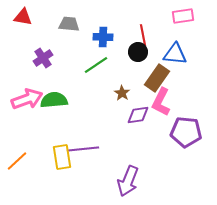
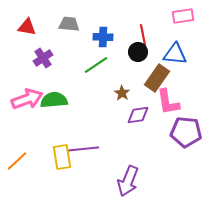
red triangle: moved 4 px right, 10 px down
pink L-shape: moved 7 px right; rotated 36 degrees counterclockwise
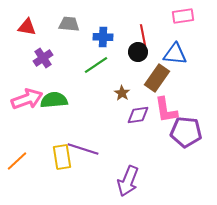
pink L-shape: moved 2 px left, 8 px down
purple line: rotated 24 degrees clockwise
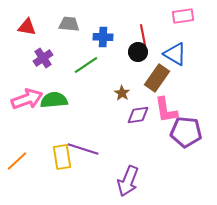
blue triangle: rotated 25 degrees clockwise
green line: moved 10 px left
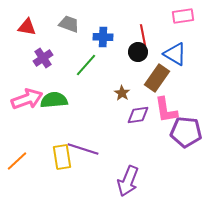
gray trapezoid: rotated 15 degrees clockwise
green line: rotated 15 degrees counterclockwise
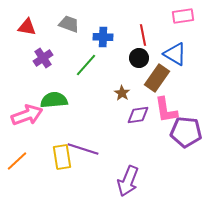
black circle: moved 1 px right, 6 px down
pink arrow: moved 16 px down
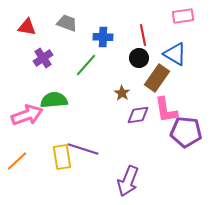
gray trapezoid: moved 2 px left, 1 px up
